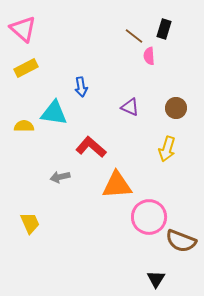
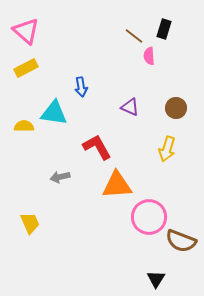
pink triangle: moved 3 px right, 2 px down
red L-shape: moved 6 px right; rotated 20 degrees clockwise
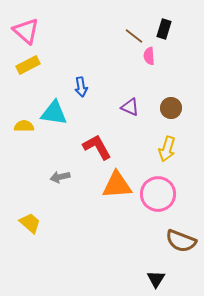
yellow rectangle: moved 2 px right, 3 px up
brown circle: moved 5 px left
pink circle: moved 9 px right, 23 px up
yellow trapezoid: rotated 25 degrees counterclockwise
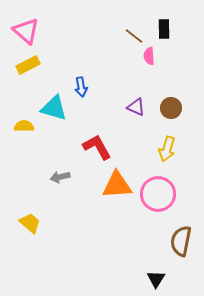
black rectangle: rotated 18 degrees counterclockwise
purple triangle: moved 6 px right
cyan triangle: moved 5 px up; rotated 8 degrees clockwise
brown semicircle: rotated 80 degrees clockwise
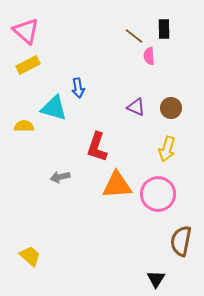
blue arrow: moved 3 px left, 1 px down
red L-shape: rotated 132 degrees counterclockwise
yellow trapezoid: moved 33 px down
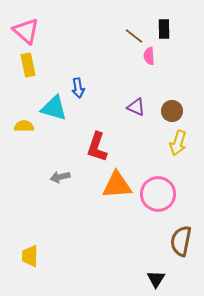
yellow rectangle: rotated 75 degrees counterclockwise
brown circle: moved 1 px right, 3 px down
yellow arrow: moved 11 px right, 6 px up
yellow trapezoid: rotated 130 degrees counterclockwise
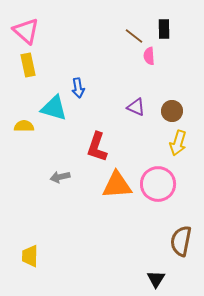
pink circle: moved 10 px up
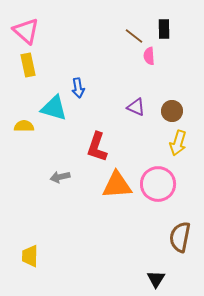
brown semicircle: moved 1 px left, 4 px up
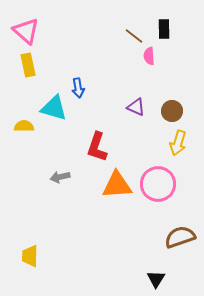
brown semicircle: rotated 60 degrees clockwise
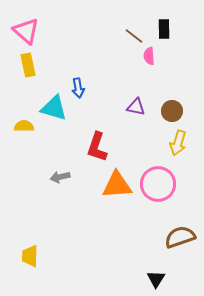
purple triangle: rotated 12 degrees counterclockwise
